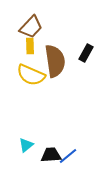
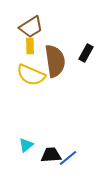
brown trapezoid: rotated 15 degrees clockwise
blue line: moved 2 px down
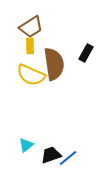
brown semicircle: moved 1 px left, 3 px down
black trapezoid: rotated 15 degrees counterclockwise
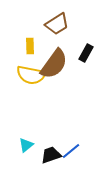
brown trapezoid: moved 26 px right, 3 px up
brown semicircle: rotated 44 degrees clockwise
yellow semicircle: rotated 12 degrees counterclockwise
blue line: moved 3 px right, 7 px up
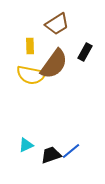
black rectangle: moved 1 px left, 1 px up
cyan triangle: rotated 14 degrees clockwise
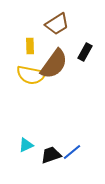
blue line: moved 1 px right, 1 px down
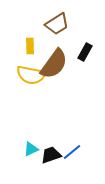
cyan triangle: moved 5 px right, 4 px down
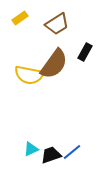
yellow rectangle: moved 10 px left, 28 px up; rotated 56 degrees clockwise
yellow semicircle: moved 2 px left
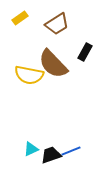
brown semicircle: moved 1 px left; rotated 100 degrees clockwise
blue line: moved 1 px left, 1 px up; rotated 18 degrees clockwise
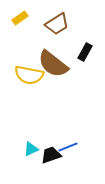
brown semicircle: rotated 8 degrees counterclockwise
blue line: moved 3 px left, 4 px up
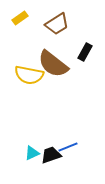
cyan triangle: moved 1 px right, 4 px down
